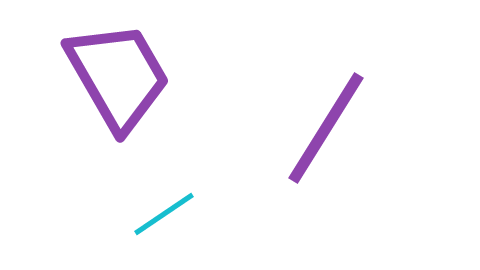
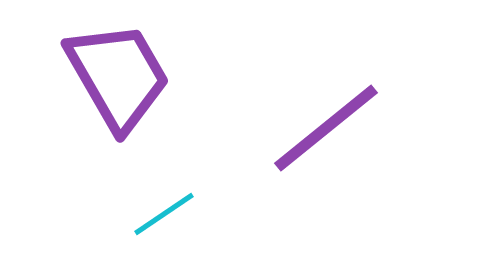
purple line: rotated 19 degrees clockwise
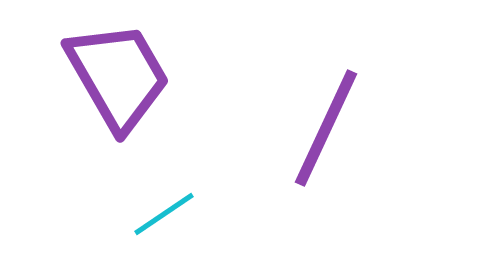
purple line: rotated 26 degrees counterclockwise
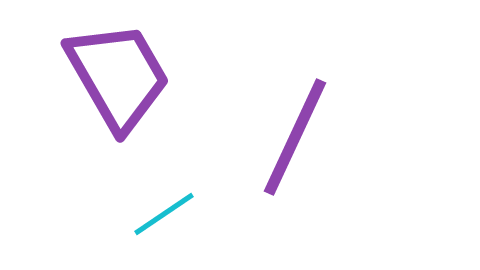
purple line: moved 31 px left, 9 px down
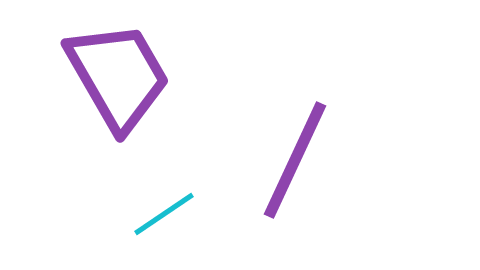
purple line: moved 23 px down
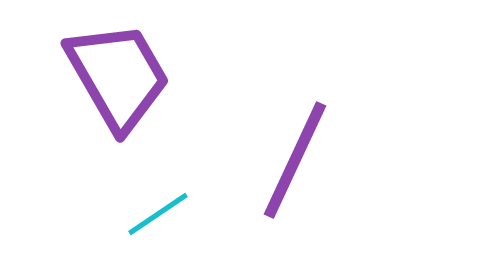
cyan line: moved 6 px left
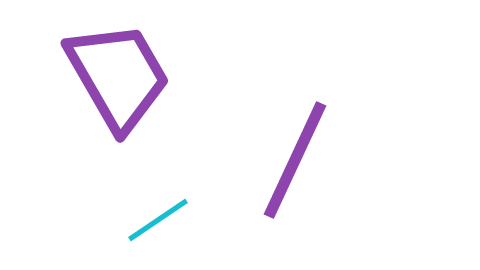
cyan line: moved 6 px down
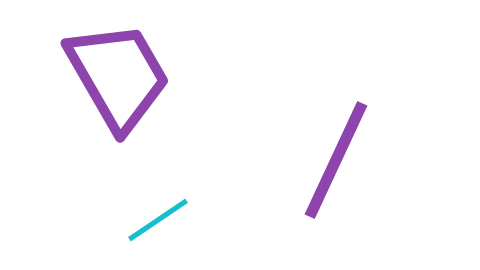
purple line: moved 41 px right
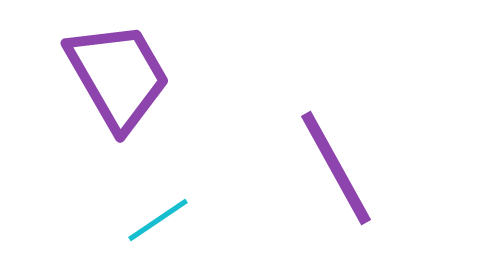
purple line: moved 8 px down; rotated 54 degrees counterclockwise
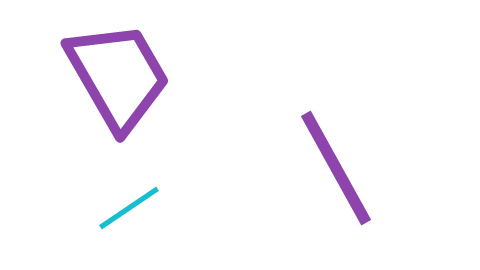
cyan line: moved 29 px left, 12 px up
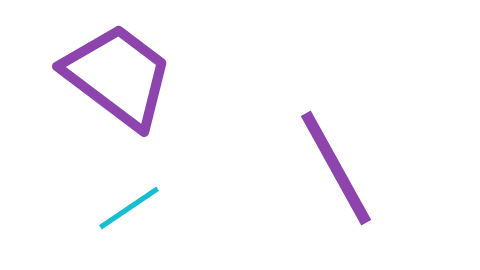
purple trapezoid: rotated 23 degrees counterclockwise
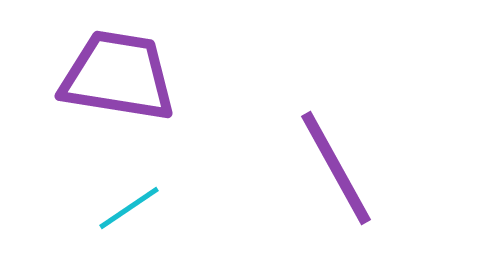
purple trapezoid: rotated 28 degrees counterclockwise
